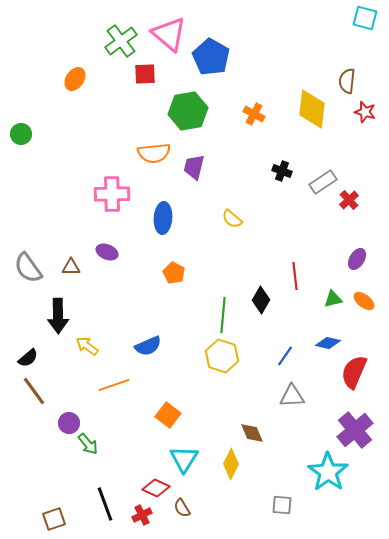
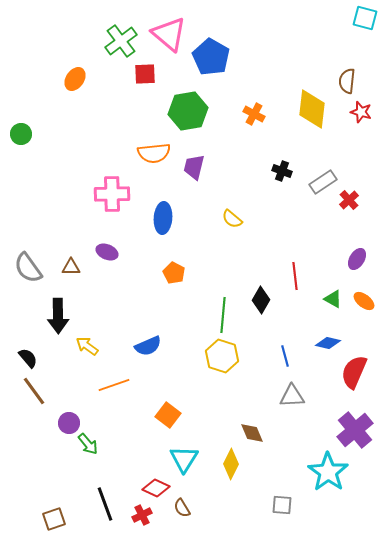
red star at (365, 112): moved 4 px left
green triangle at (333, 299): rotated 42 degrees clockwise
blue line at (285, 356): rotated 50 degrees counterclockwise
black semicircle at (28, 358): rotated 90 degrees counterclockwise
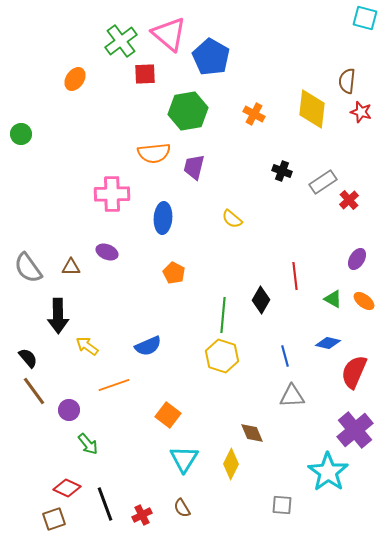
purple circle at (69, 423): moved 13 px up
red diamond at (156, 488): moved 89 px left
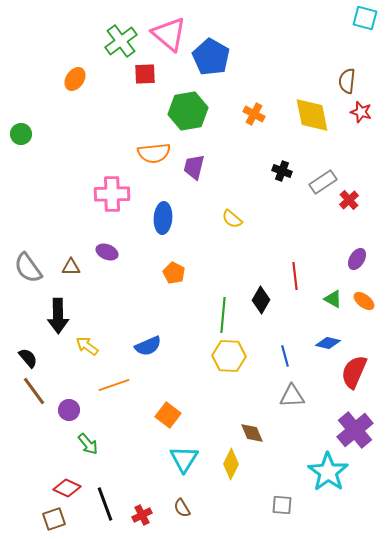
yellow diamond at (312, 109): moved 6 px down; rotated 18 degrees counterclockwise
yellow hexagon at (222, 356): moved 7 px right; rotated 16 degrees counterclockwise
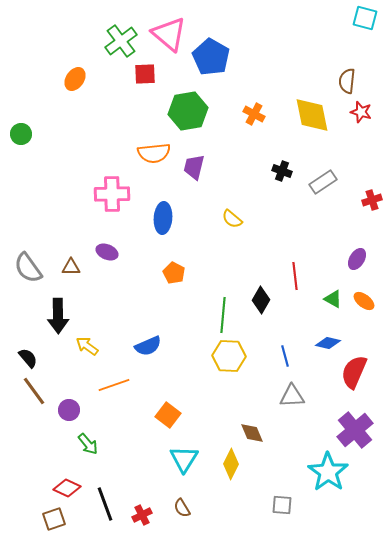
red cross at (349, 200): moved 23 px right; rotated 24 degrees clockwise
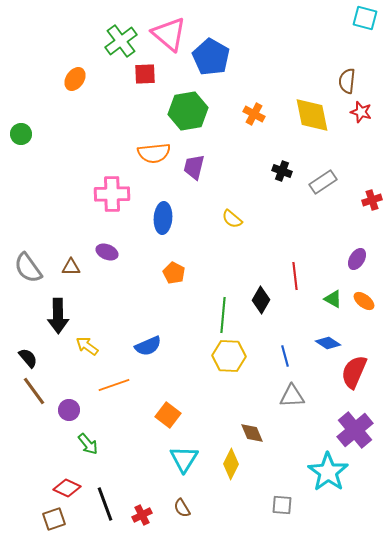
blue diamond at (328, 343): rotated 20 degrees clockwise
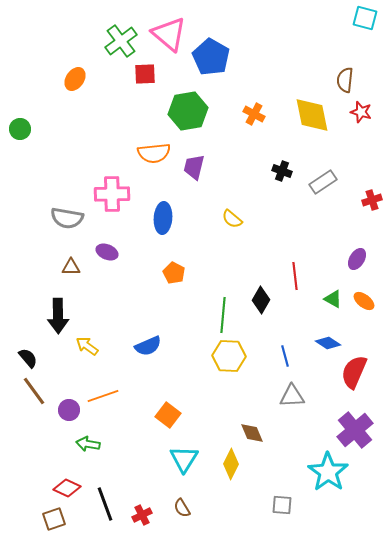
brown semicircle at (347, 81): moved 2 px left, 1 px up
green circle at (21, 134): moved 1 px left, 5 px up
gray semicircle at (28, 268): moved 39 px right, 50 px up; rotated 44 degrees counterclockwise
orange line at (114, 385): moved 11 px left, 11 px down
green arrow at (88, 444): rotated 140 degrees clockwise
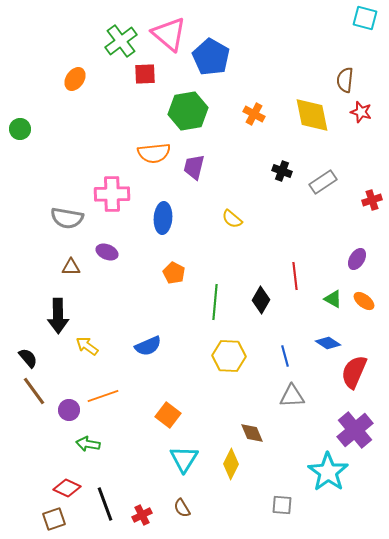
green line at (223, 315): moved 8 px left, 13 px up
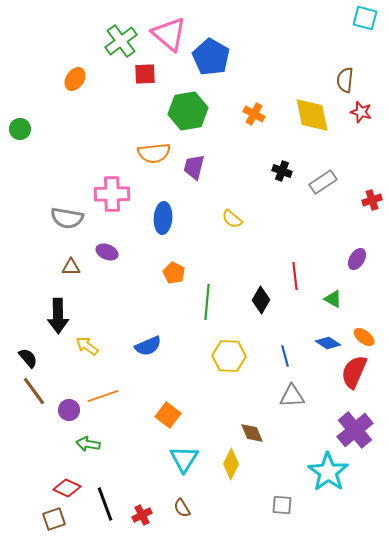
orange ellipse at (364, 301): moved 36 px down
green line at (215, 302): moved 8 px left
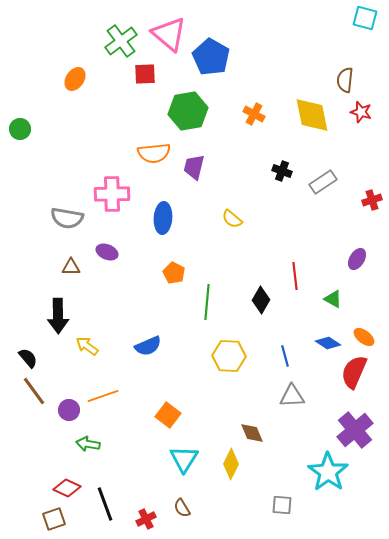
red cross at (142, 515): moved 4 px right, 4 px down
